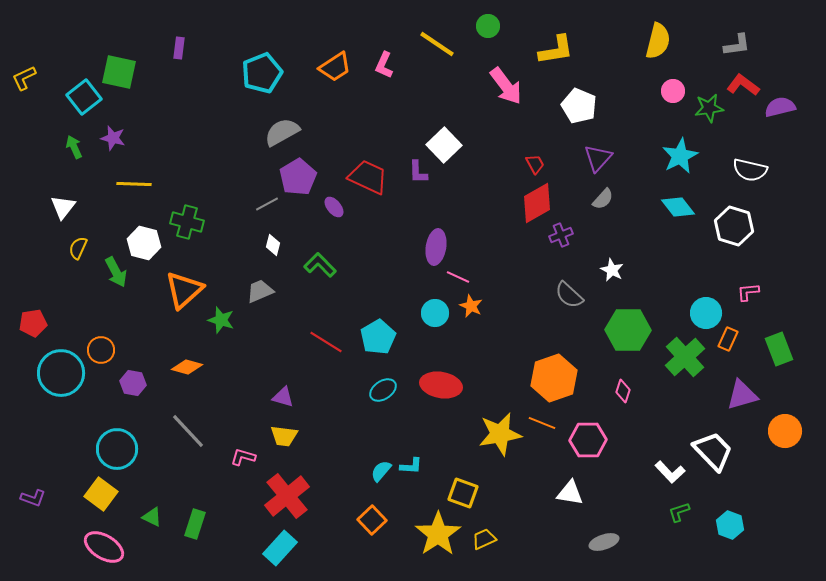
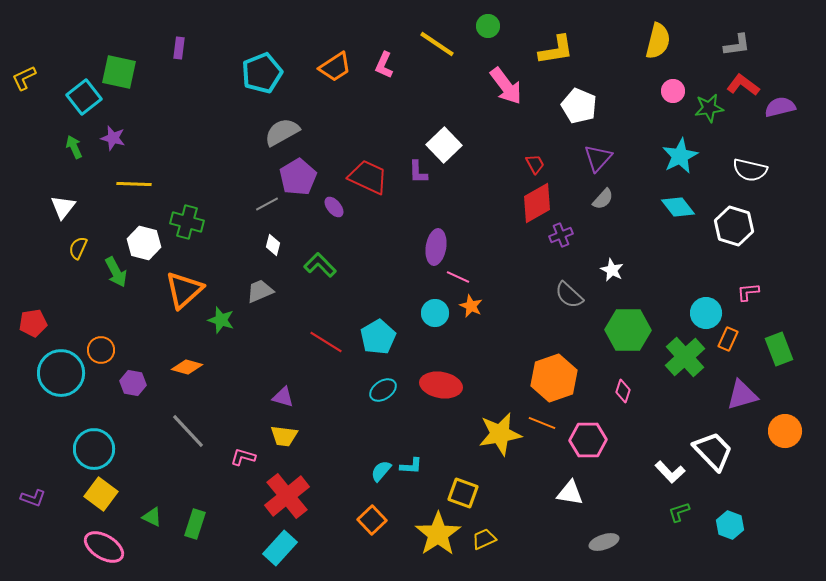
cyan circle at (117, 449): moved 23 px left
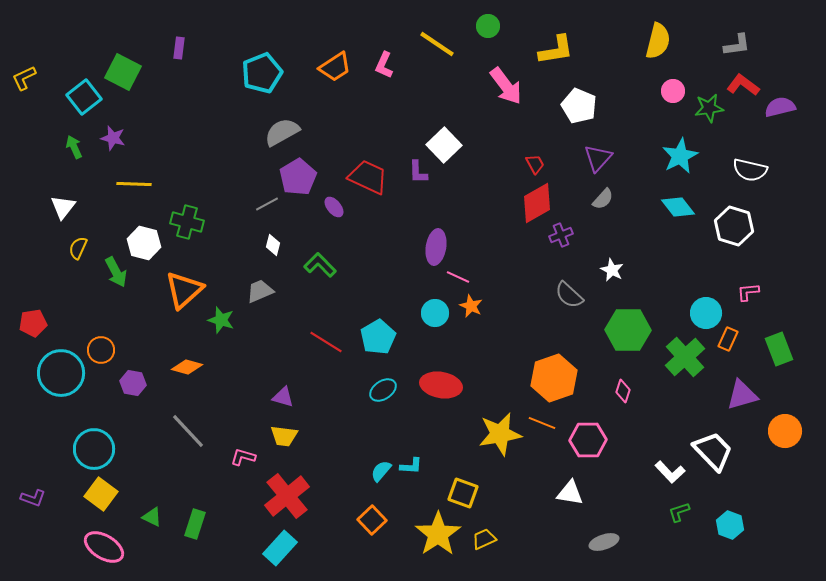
green square at (119, 72): moved 4 px right; rotated 15 degrees clockwise
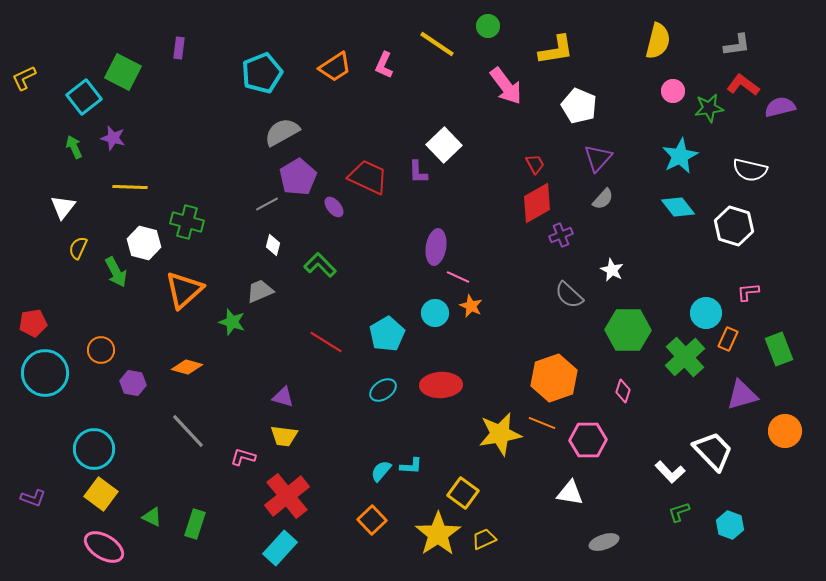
yellow line at (134, 184): moved 4 px left, 3 px down
green star at (221, 320): moved 11 px right, 2 px down
cyan pentagon at (378, 337): moved 9 px right, 3 px up
cyan circle at (61, 373): moved 16 px left
red ellipse at (441, 385): rotated 12 degrees counterclockwise
yellow square at (463, 493): rotated 16 degrees clockwise
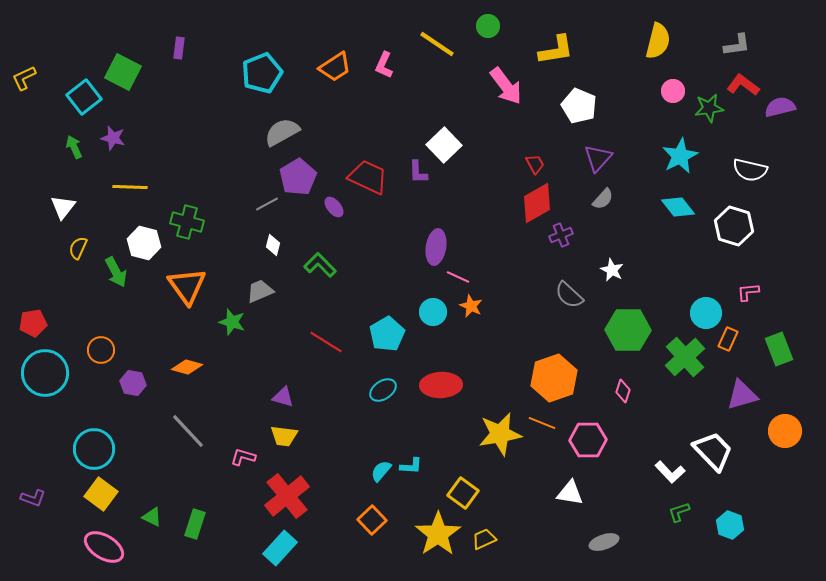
orange triangle at (184, 290): moved 3 px right, 4 px up; rotated 24 degrees counterclockwise
cyan circle at (435, 313): moved 2 px left, 1 px up
